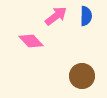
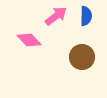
pink diamond: moved 2 px left, 1 px up
brown circle: moved 19 px up
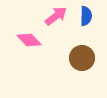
brown circle: moved 1 px down
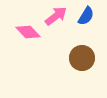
blue semicircle: rotated 30 degrees clockwise
pink diamond: moved 1 px left, 8 px up
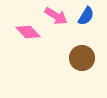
pink arrow: rotated 70 degrees clockwise
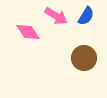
pink diamond: rotated 10 degrees clockwise
brown circle: moved 2 px right
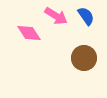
blue semicircle: rotated 66 degrees counterclockwise
pink diamond: moved 1 px right, 1 px down
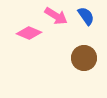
pink diamond: rotated 35 degrees counterclockwise
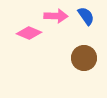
pink arrow: rotated 30 degrees counterclockwise
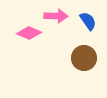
blue semicircle: moved 2 px right, 5 px down
